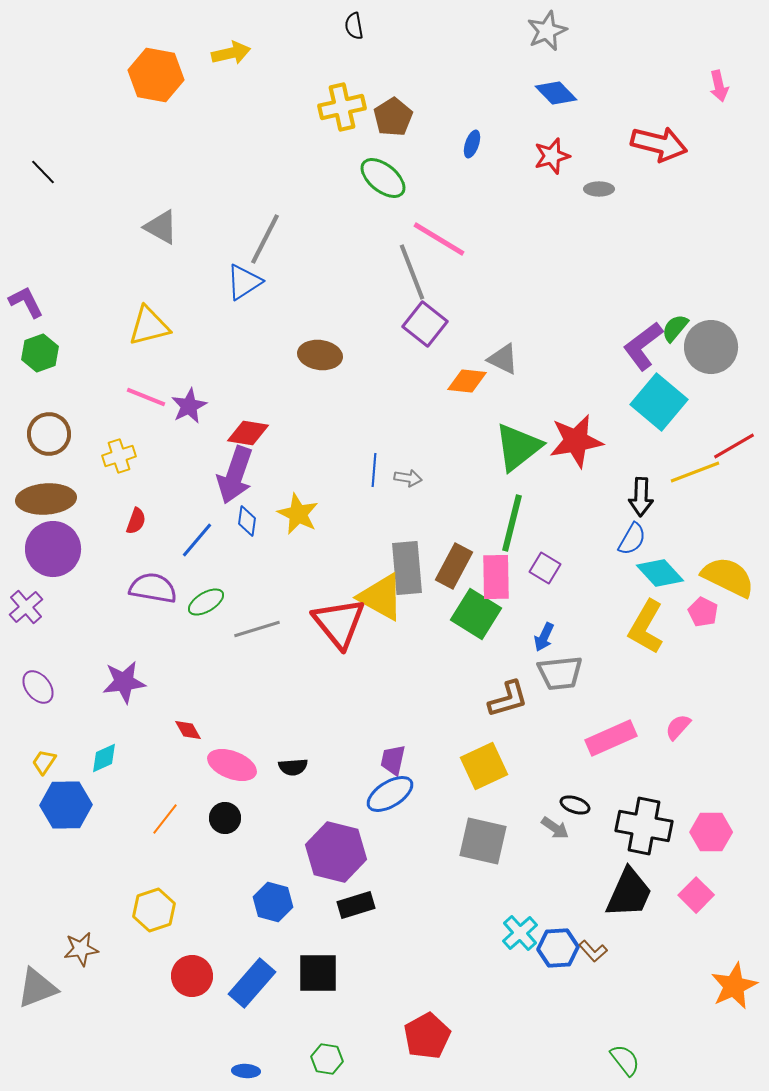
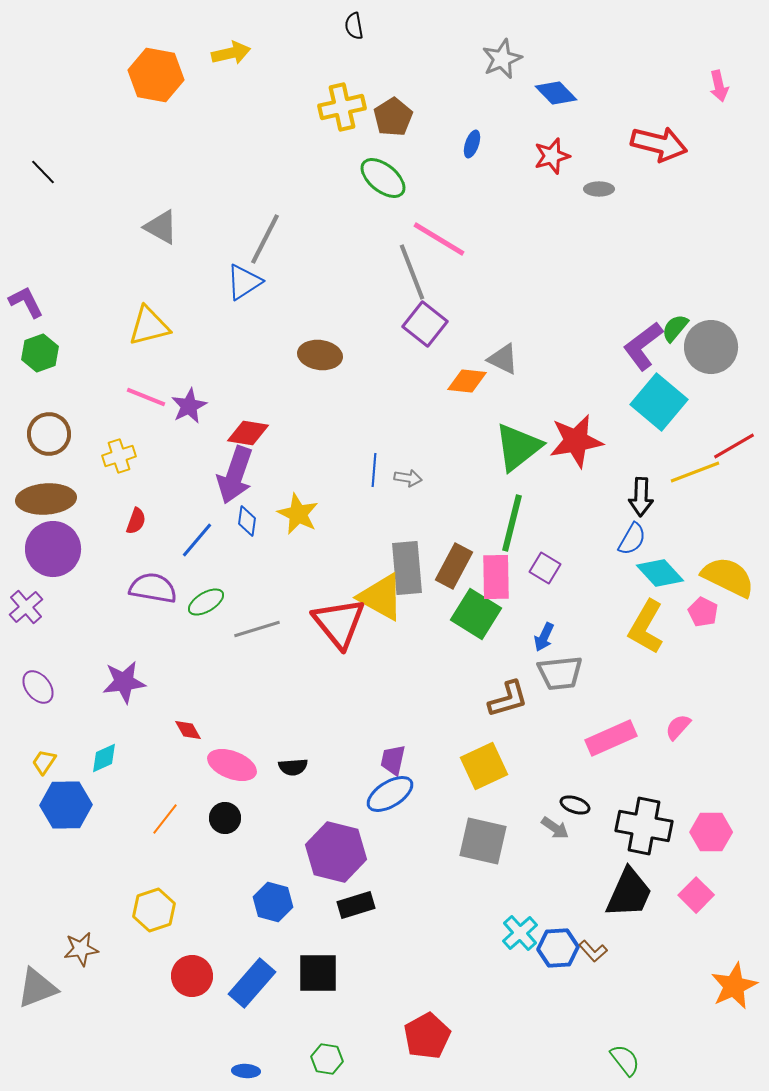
gray star at (547, 31): moved 45 px left, 28 px down
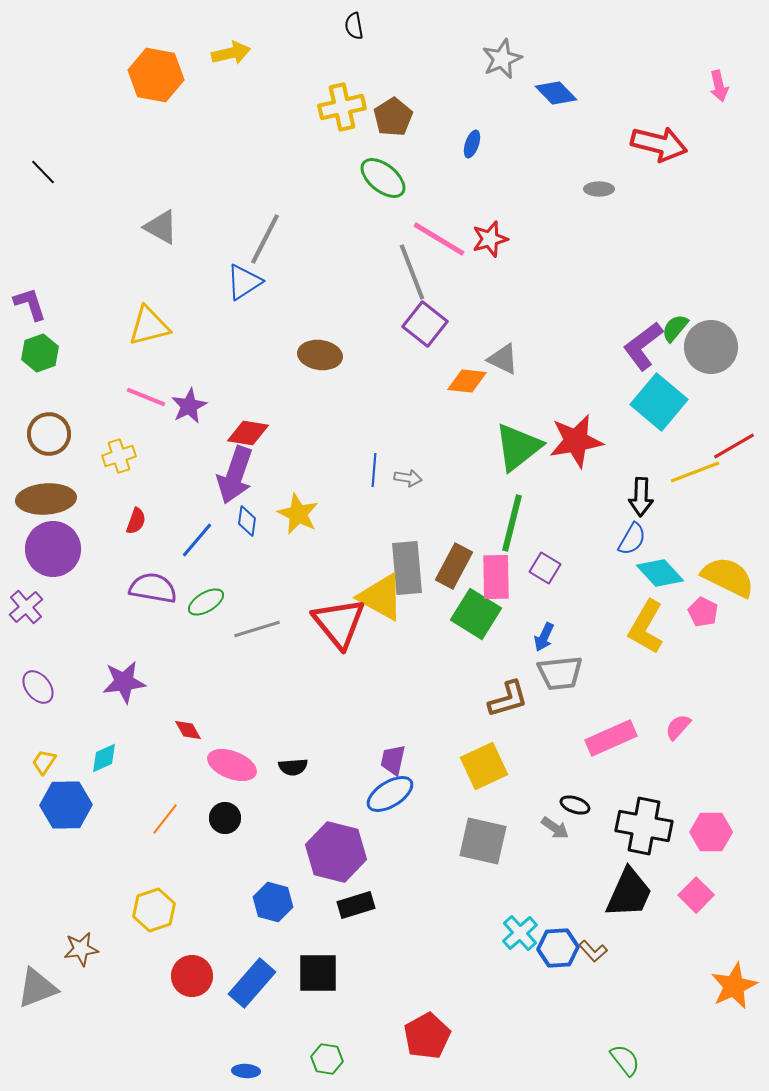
red star at (552, 156): moved 62 px left, 83 px down
purple L-shape at (26, 302): moved 4 px right, 2 px down; rotated 9 degrees clockwise
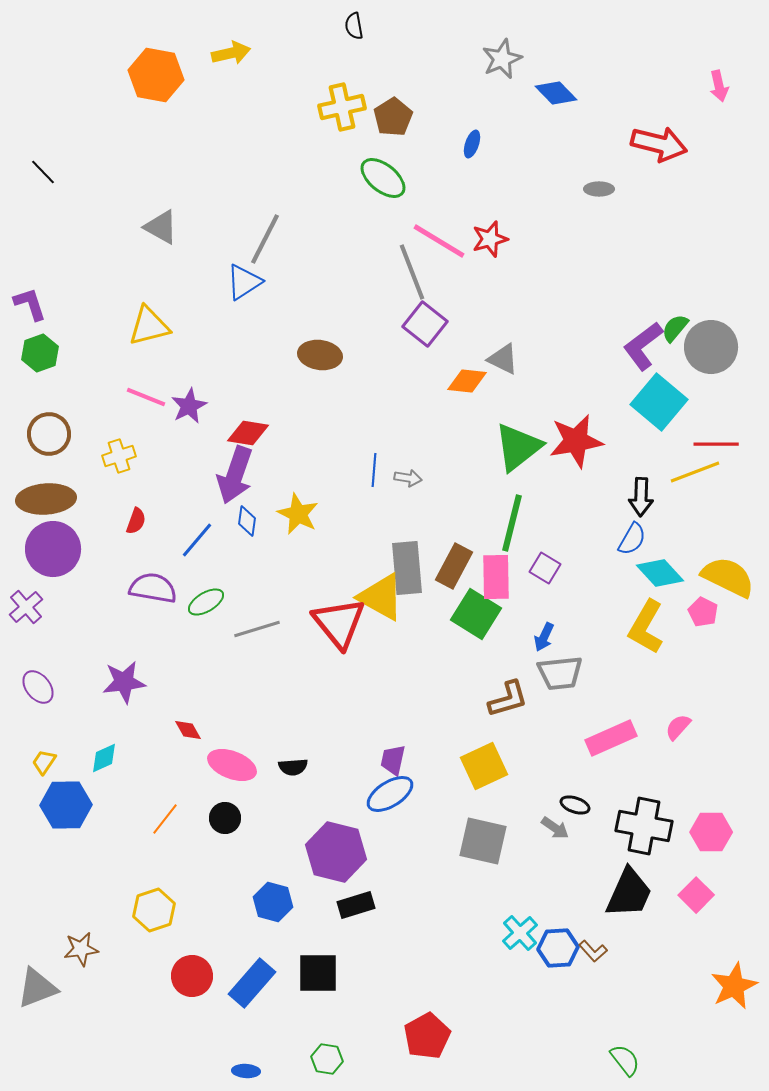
pink line at (439, 239): moved 2 px down
red line at (734, 446): moved 18 px left, 2 px up; rotated 30 degrees clockwise
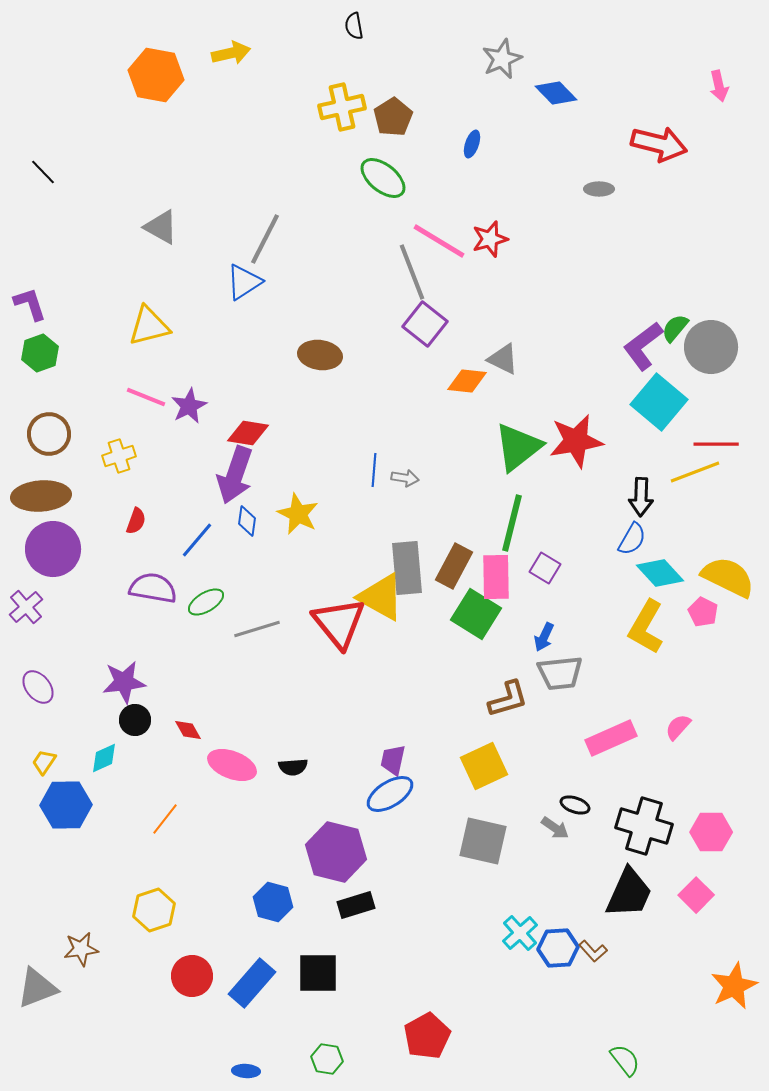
gray arrow at (408, 478): moved 3 px left
brown ellipse at (46, 499): moved 5 px left, 3 px up
black circle at (225, 818): moved 90 px left, 98 px up
black cross at (644, 826): rotated 6 degrees clockwise
